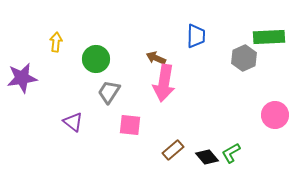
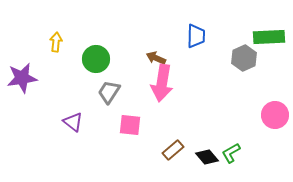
pink arrow: moved 2 px left
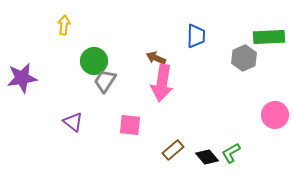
yellow arrow: moved 8 px right, 17 px up
green circle: moved 2 px left, 2 px down
gray trapezoid: moved 4 px left, 11 px up
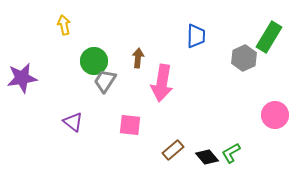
yellow arrow: rotated 18 degrees counterclockwise
green rectangle: rotated 56 degrees counterclockwise
brown arrow: moved 18 px left; rotated 72 degrees clockwise
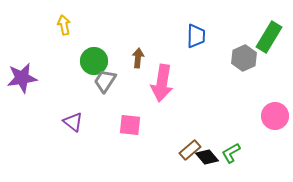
pink circle: moved 1 px down
brown rectangle: moved 17 px right
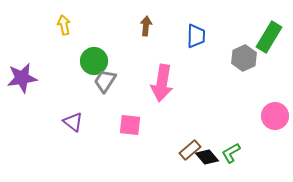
brown arrow: moved 8 px right, 32 px up
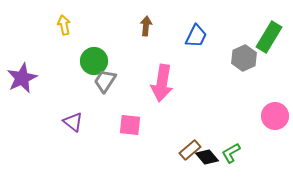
blue trapezoid: rotated 25 degrees clockwise
purple star: rotated 16 degrees counterclockwise
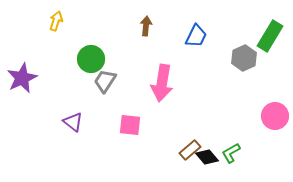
yellow arrow: moved 8 px left, 4 px up; rotated 30 degrees clockwise
green rectangle: moved 1 px right, 1 px up
green circle: moved 3 px left, 2 px up
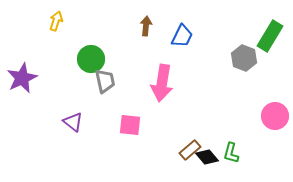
blue trapezoid: moved 14 px left
gray hexagon: rotated 15 degrees counterclockwise
gray trapezoid: rotated 135 degrees clockwise
green L-shape: rotated 45 degrees counterclockwise
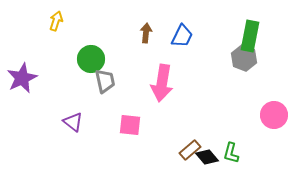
brown arrow: moved 7 px down
green rectangle: moved 20 px left; rotated 20 degrees counterclockwise
pink circle: moved 1 px left, 1 px up
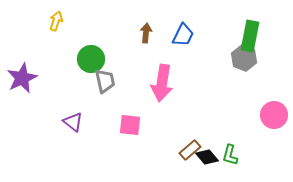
blue trapezoid: moved 1 px right, 1 px up
green L-shape: moved 1 px left, 2 px down
